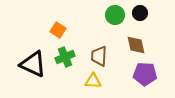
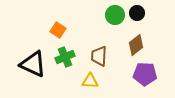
black circle: moved 3 px left
brown diamond: rotated 65 degrees clockwise
yellow triangle: moved 3 px left
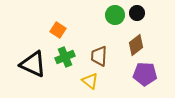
yellow triangle: rotated 36 degrees clockwise
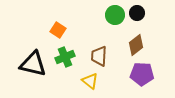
black triangle: rotated 12 degrees counterclockwise
purple pentagon: moved 3 px left
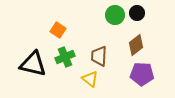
yellow triangle: moved 2 px up
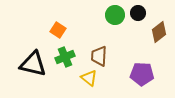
black circle: moved 1 px right
brown diamond: moved 23 px right, 13 px up
yellow triangle: moved 1 px left, 1 px up
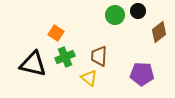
black circle: moved 2 px up
orange square: moved 2 px left, 3 px down
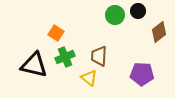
black triangle: moved 1 px right, 1 px down
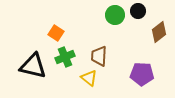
black triangle: moved 1 px left, 1 px down
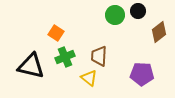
black triangle: moved 2 px left
